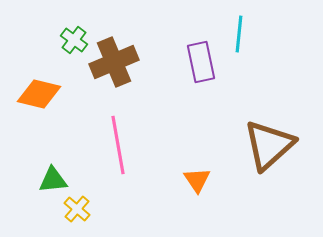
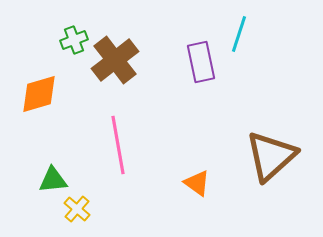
cyan line: rotated 12 degrees clockwise
green cross: rotated 32 degrees clockwise
brown cross: moved 1 px right, 2 px up; rotated 15 degrees counterclockwise
orange diamond: rotated 30 degrees counterclockwise
brown triangle: moved 2 px right, 11 px down
orange triangle: moved 3 px down; rotated 20 degrees counterclockwise
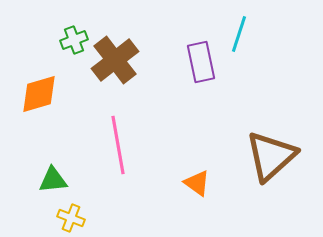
yellow cross: moved 6 px left, 9 px down; rotated 20 degrees counterclockwise
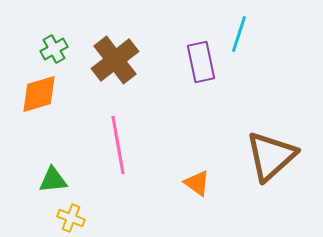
green cross: moved 20 px left, 9 px down; rotated 8 degrees counterclockwise
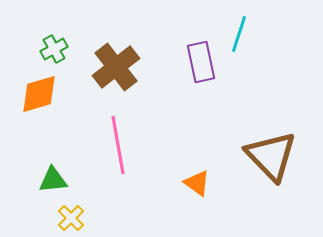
brown cross: moved 1 px right, 7 px down
brown triangle: rotated 32 degrees counterclockwise
yellow cross: rotated 24 degrees clockwise
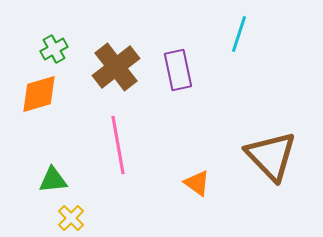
purple rectangle: moved 23 px left, 8 px down
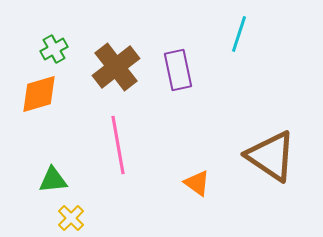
brown triangle: rotated 12 degrees counterclockwise
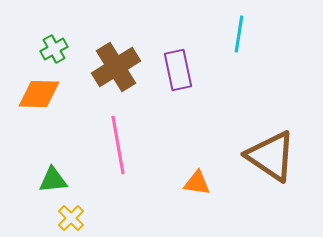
cyan line: rotated 9 degrees counterclockwise
brown cross: rotated 6 degrees clockwise
orange diamond: rotated 18 degrees clockwise
orange triangle: rotated 28 degrees counterclockwise
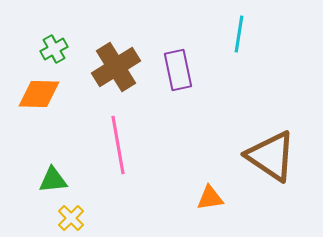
orange triangle: moved 13 px right, 15 px down; rotated 16 degrees counterclockwise
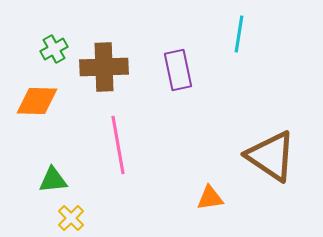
brown cross: moved 12 px left; rotated 30 degrees clockwise
orange diamond: moved 2 px left, 7 px down
